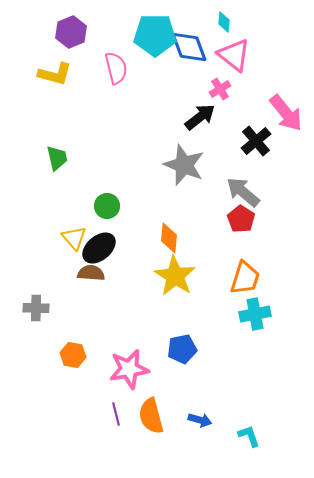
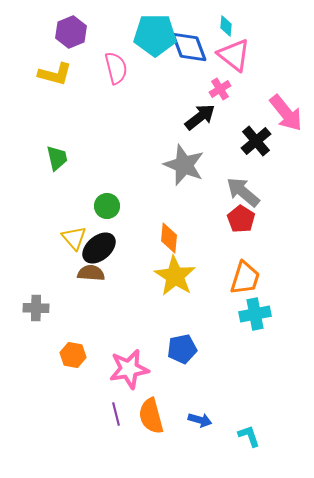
cyan diamond: moved 2 px right, 4 px down
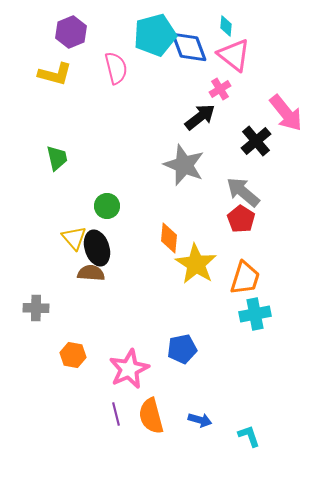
cyan pentagon: rotated 15 degrees counterclockwise
black ellipse: moved 2 px left; rotated 68 degrees counterclockwise
yellow star: moved 21 px right, 12 px up
pink star: rotated 15 degrees counterclockwise
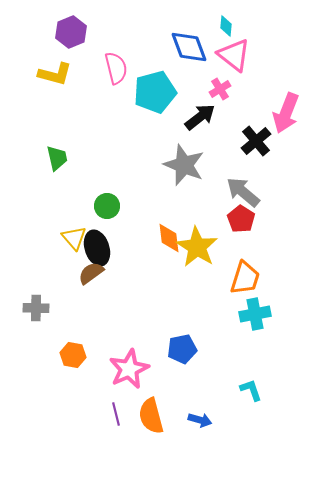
cyan pentagon: moved 57 px down
pink arrow: rotated 60 degrees clockwise
orange diamond: rotated 12 degrees counterclockwise
yellow star: moved 1 px right, 17 px up
brown semicircle: rotated 40 degrees counterclockwise
cyan L-shape: moved 2 px right, 46 px up
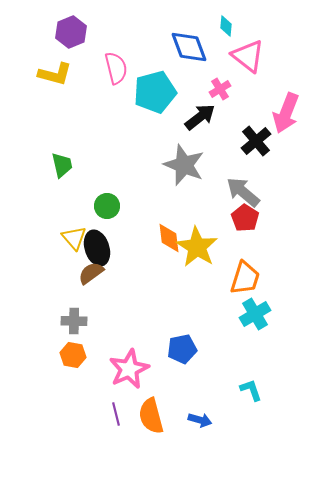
pink triangle: moved 14 px right, 1 px down
green trapezoid: moved 5 px right, 7 px down
red pentagon: moved 4 px right, 1 px up
gray cross: moved 38 px right, 13 px down
cyan cross: rotated 20 degrees counterclockwise
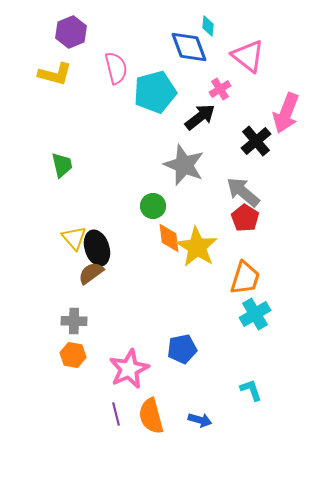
cyan diamond: moved 18 px left
green circle: moved 46 px right
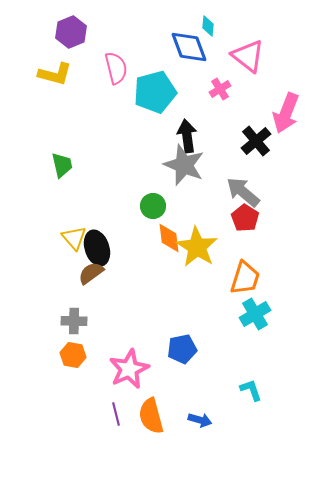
black arrow: moved 13 px left, 19 px down; rotated 60 degrees counterclockwise
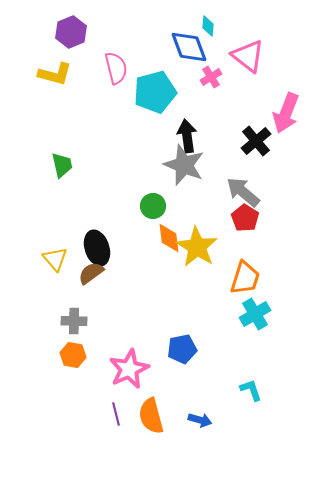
pink cross: moved 9 px left, 12 px up
yellow triangle: moved 19 px left, 21 px down
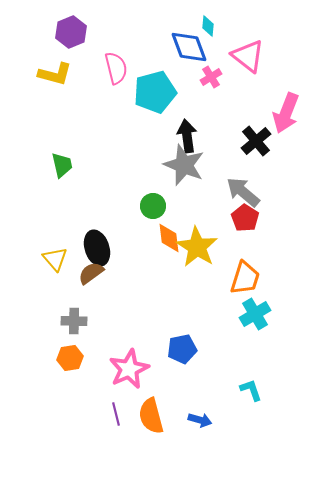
orange hexagon: moved 3 px left, 3 px down; rotated 20 degrees counterclockwise
